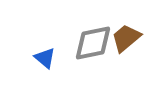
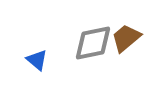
blue triangle: moved 8 px left, 2 px down
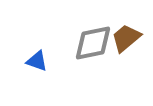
blue triangle: moved 1 px down; rotated 20 degrees counterclockwise
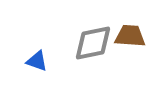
brown trapezoid: moved 4 px right, 2 px up; rotated 44 degrees clockwise
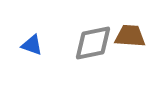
blue triangle: moved 5 px left, 16 px up
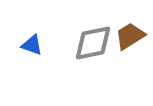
brown trapezoid: rotated 36 degrees counterclockwise
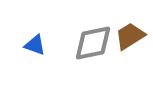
blue triangle: moved 3 px right
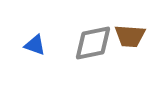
brown trapezoid: rotated 144 degrees counterclockwise
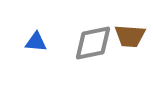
blue triangle: moved 1 px right, 3 px up; rotated 15 degrees counterclockwise
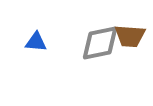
gray diamond: moved 7 px right
